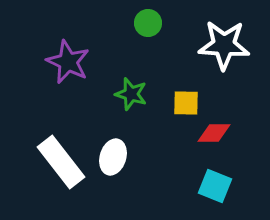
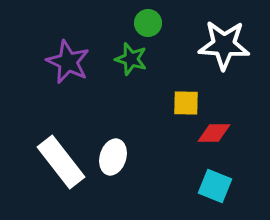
green star: moved 35 px up
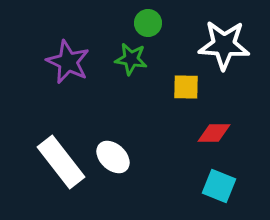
green star: rotated 8 degrees counterclockwise
yellow square: moved 16 px up
white ellipse: rotated 64 degrees counterclockwise
cyan square: moved 4 px right
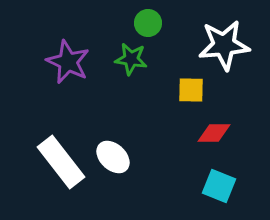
white star: rotated 9 degrees counterclockwise
yellow square: moved 5 px right, 3 px down
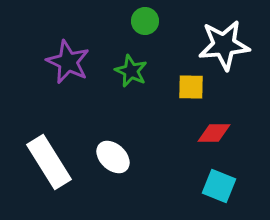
green circle: moved 3 px left, 2 px up
green star: moved 12 px down; rotated 16 degrees clockwise
yellow square: moved 3 px up
white rectangle: moved 12 px left; rotated 6 degrees clockwise
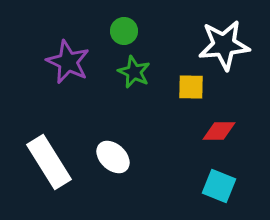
green circle: moved 21 px left, 10 px down
green star: moved 3 px right, 1 px down
red diamond: moved 5 px right, 2 px up
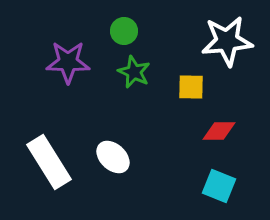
white star: moved 3 px right, 4 px up
purple star: rotated 24 degrees counterclockwise
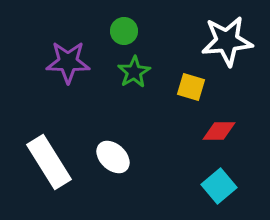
green star: rotated 16 degrees clockwise
yellow square: rotated 16 degrees clockwise
cyan square: rotated 28 degrees clockwise
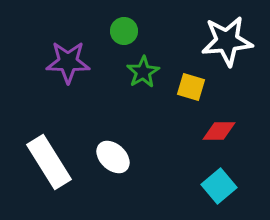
green star: moved 9 px right
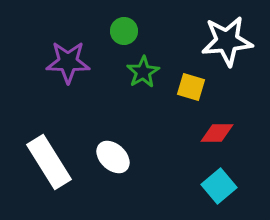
red diamond: moved 2 px left, 2 px down
